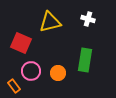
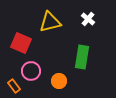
white cross: rotated 24 degrees clockwise
green rectangle: moved 3 px left, 3 px up
orange circle: moved 1 px right, 8 px down
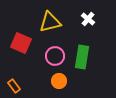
pink circle: moved 24 px right, 15 px up
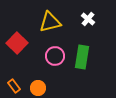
red square: moved 4 px left; rotated 20 degrees clockwise
orange circle: moved 21 px left, 7 px down
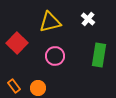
green rectangle: moved 17 px right, 2 px up
